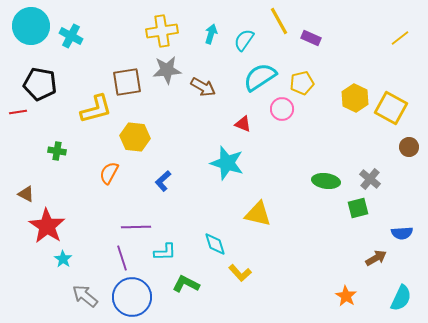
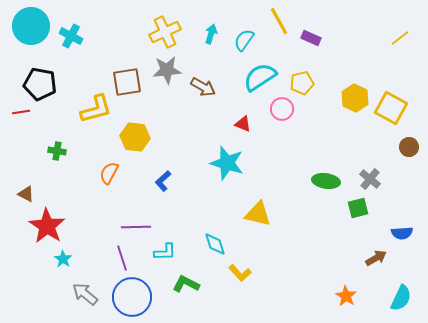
yellow cross at (162, 31): moved 3 px right, 1 px down; rotated 16 degrees counterclockwise
red line at (18, 112): moved 3 px right
gray arrow at (85, 296): moved 2 px up
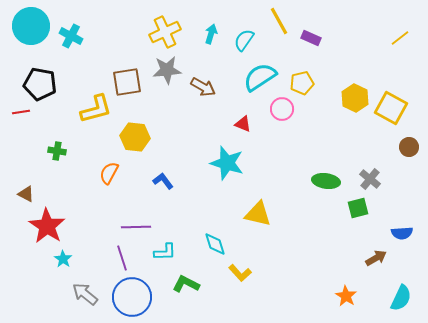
blue L-shape at (163, 181): rotated 95 degrees clockwise
